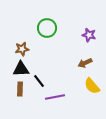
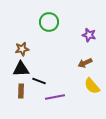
green circle: moved 2 px right, 6 px up
black line: rotated 32 degrees counterclockwise
brown rectangle: moved 1 px right, 2 px down
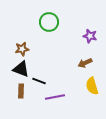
purple star: moved 1 px right, 1 px down
black triangle: rotated 24 degrees clockwise
yellow semicircle: rotated 24 degrees clockwise
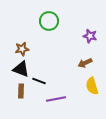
green circle: moved 1 px up
purple line: moved 1 px right, 2 px down
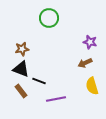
green circle: moved 3 px up
purple star: moved 6 px down
brown rectangle: rotated 40 degrees counterclockwise
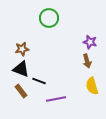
brown arrow: moved 2 px right, 2 px up; rotated 80 degrees counterclockwise
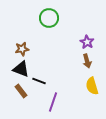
purple star: moved 3 px left; rotated 16 degrees clockwise
purple line: moved 3 px left, 3 px down; rotated 60 degrees counterclockwise
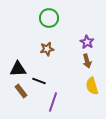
brown star: moved 25 px right
black triangle: moved 3 px left; rotated 24 degrees counterclockwise
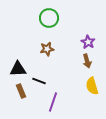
purple star: moved 1 px right
brown rectangle: rotated 16 degrees clockwise
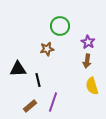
green circle: moved 11 px right, 8 px down
brown arrow: rotated 24 degrees clockwise
black line: moved 1 px left, 1 px up; rotated 56 degrees clockwise
brown rectangle: moved 9 px right, 15 px down; rotated 72 degrees clockwise
